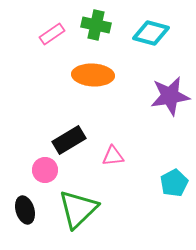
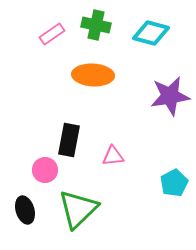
black rectangle: rotated 48 degrees counterclockwise
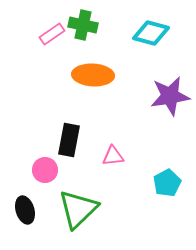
green cross: moved 13 px left
cyan pentagon: moved 7 px left
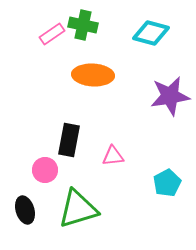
green triangle: rotated 27 degrees clockwise
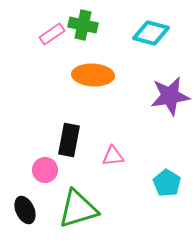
cyan pentagon: rotated 12 degrees counterclockwise
black ellipse: rotated 8 degrees counterclockwise
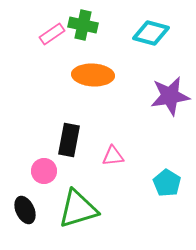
pink circle: moved 1 px left, 1 px down
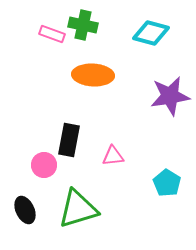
pink rectangle: rotated 55 degrees clockwise
pink circle: moved 6 px up
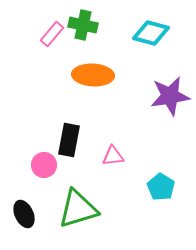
pink rectangle: rotated 70 degrees counterclockwise
cyan pentagon: moved 6 px left, 4 px down
black ellipse: moved 1 px left, 4 px down
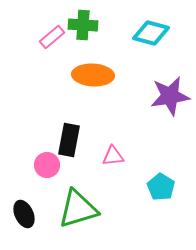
green cross: rotated 8 degrees counterclockwise
pink rectangle: moved 3 px down; rotated 10 degrees clockwise
pink circle: moved 3 px right
